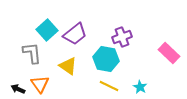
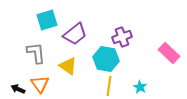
cyan square: moved 10 px up; rotated 25 degrees clockwise
gray L-shape: moved 4 px right
yellow line: rotated 72 degrees clockwise
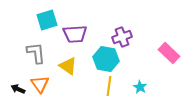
purple trapezoid: rotated 35 degrees clockwise
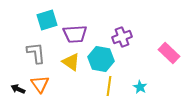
cyan hexagon: moved 5 px left
yellow triangle: moved 3 px right, 4 px up
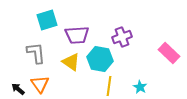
purple trapezoid: moved 2 px right, 1 px down
cyan hexagon: moved 1 px left
black arrow: rotated 16 degrees clockwise
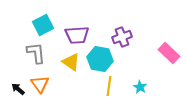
cyan square: moved 4 px left, 5 px down; rotated 10 degrees counterclockwise
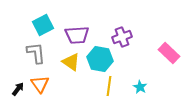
black arrow: rotated 88 degrees clockwise
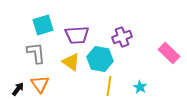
cyan square: rotated 10 degrees clockwise
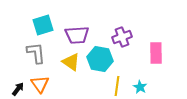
pink rectangle: moved 13 px left; rotated 45 degrees clockwise
yellow line: moved 8 px right
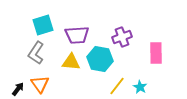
gray L-shape: rotated 140 degrees counterclockwise
yellow triangle: rotated 30 degrees counterclockwise
yellow line: rotated 30 degrees clockwise
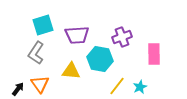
pink rectangle: moved 2 px left, 1 px down
yellow triangle: moved 9 px down
cyan star: rotated 16 degrees clockwise
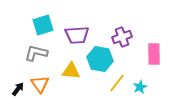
gray L-shape: rotated 70 degrees clockwise
yellow line: moved 3 px up
